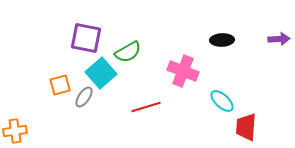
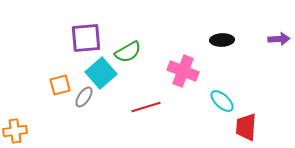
purple square: rotated 16 degrees counterclockwise
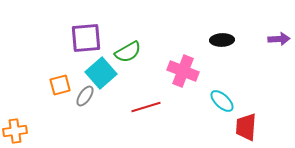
gray ellipse: moved 1 px right, 1 px up
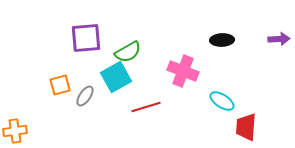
cyan square: moved 15 px right, 4 px down; rotated 12 degrees clockwise
cyan ellipse: rotated 10 degrees counterclockwise
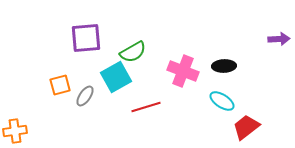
black ellipse: moved 2 px right, 26 px down
green semicircle: moved 5 px right
red trapezoid: rotated 48 degrees clockwise
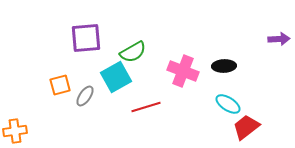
cyan ellipse: moved 6 px right, 3 px down
